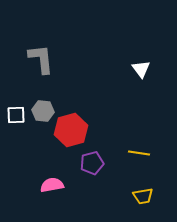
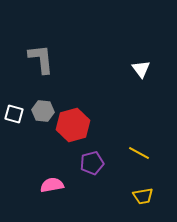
white square: moved 2 px left, 1 px up; rotated 18 degrees clockwise
red hexagon: moved 2 px right, 5 px up
yellow line: rotated 20 degrees clockwise
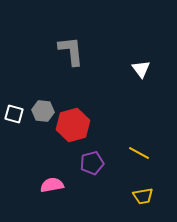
gray L-shape: moved 30 px right, 8 px up
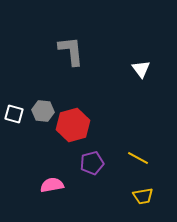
yellow line: moved 1 px left, 5 px down
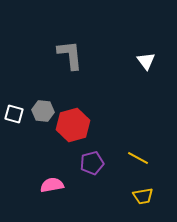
gray L-shape: moved 1 px left, 4 px down
white triangle: moved 5 px right, 8 px up
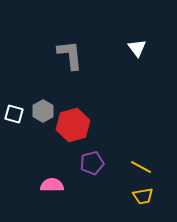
white triangle: moved 9 px left, 13 px up
gray hexagon: rotated 25 degrees clockwise
yellow line: moved 3 px right, 9 px down
pink semicircle: rotated 10 degrees clockwise
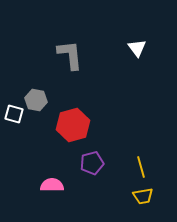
gray hexagon: moved 7 px left, 11 px up; rotated 20 degrees counterclockwise
yellow line: rotated 45 degrees clockwise
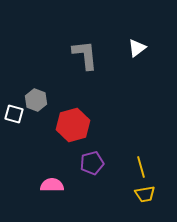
white triangle: rotated 30 degrees clockwise
gray L-shape: moved 15 px right
gray hexagon: rotated 10 degrees clockwise
yellow trapezoid: moved 2 px right, 2 px up
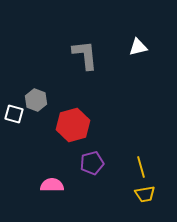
white triangle: moved 1 px right, 1 px up; rotated 24 degrees clockwise
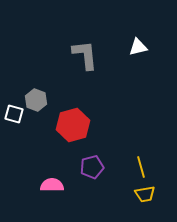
purple pentagon: moved 4 px down
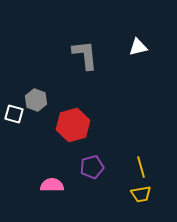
yellow trapezoid: moved 4 px left
